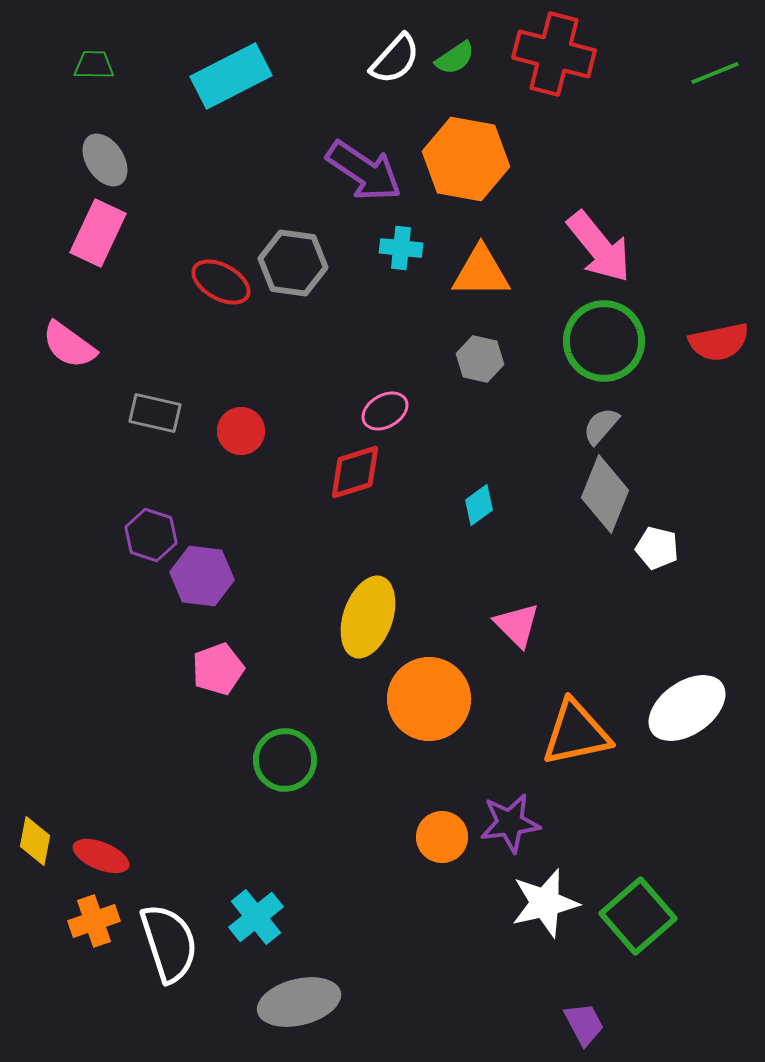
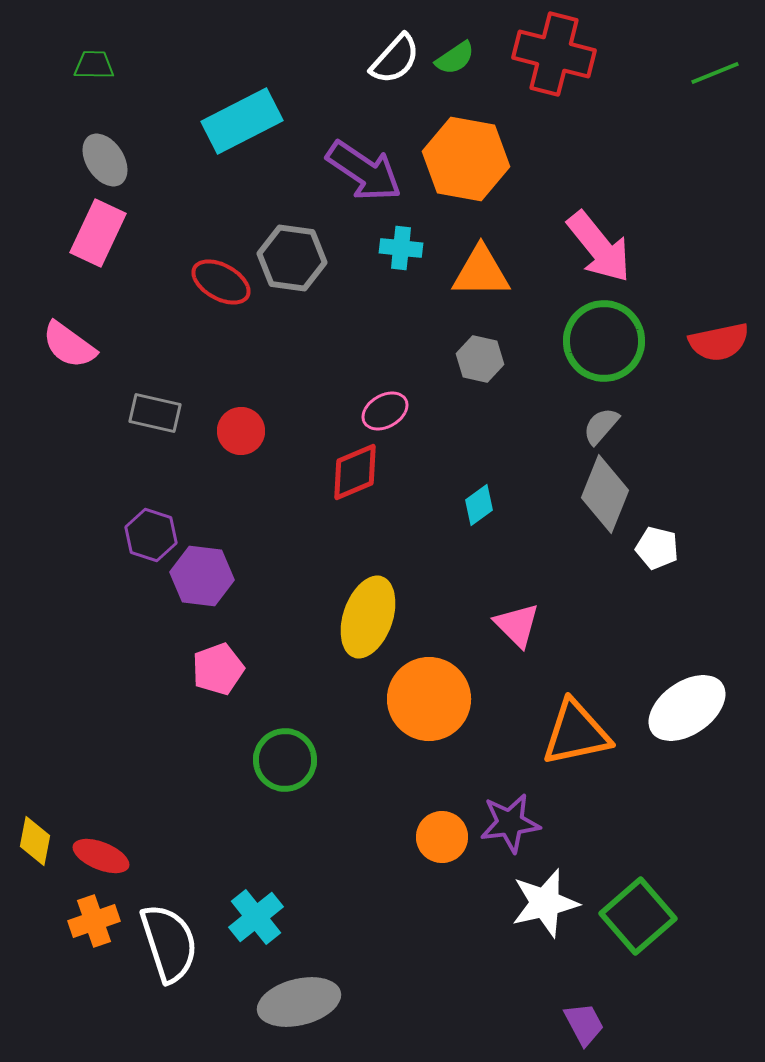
cyan rectangle at (231, 76): moved 11 px right, 45 px down
gray hexagon at (293, 263): moved 1 px left, 5 px up
red diamond at (355, 472): rotated 6 degrees counterclockwise
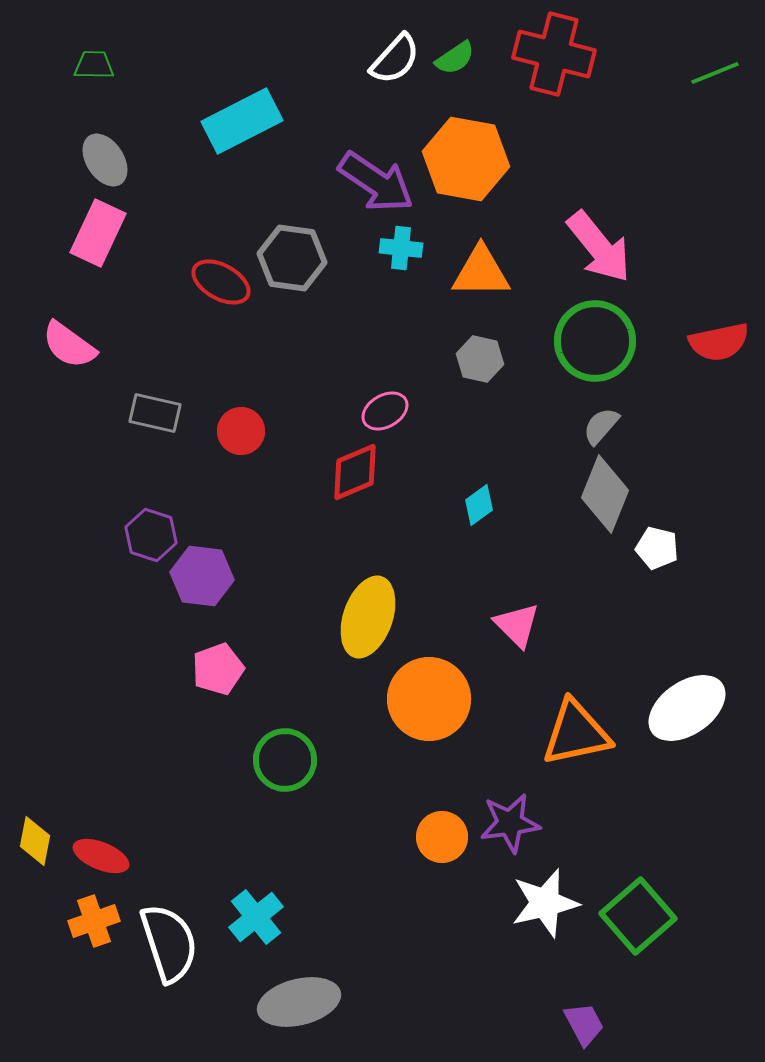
purple arrow at (364, 171): moved 12 px right, 11 px down
green circle at (604, 341): moved 9 px left
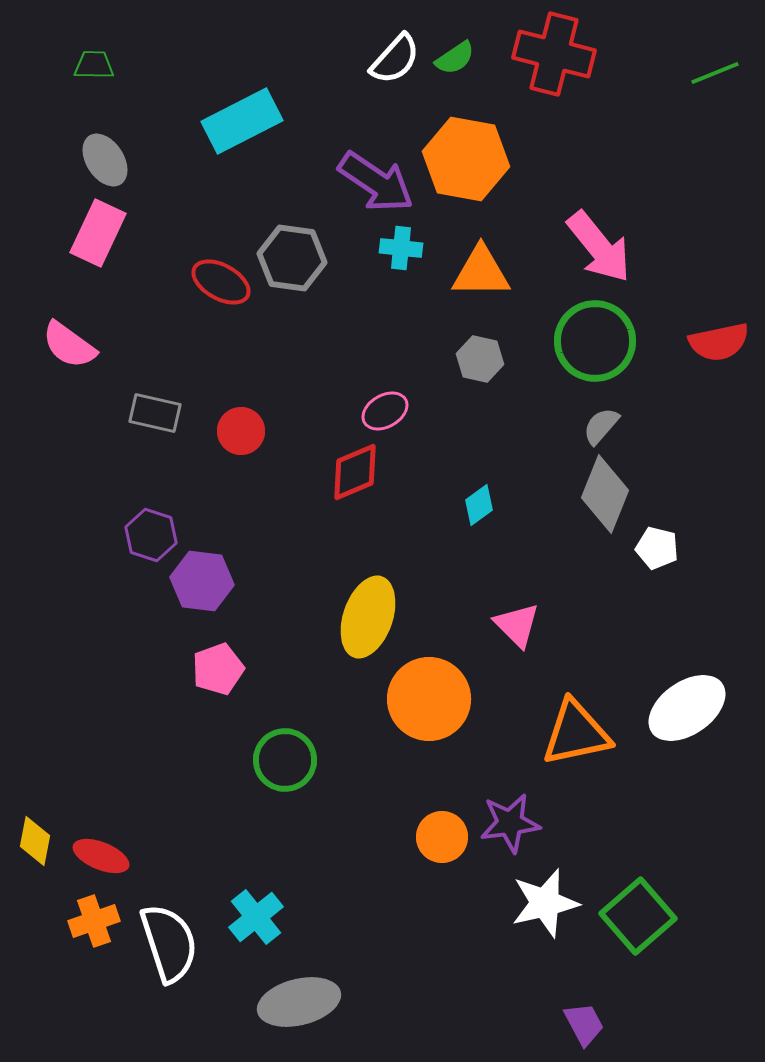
purple hexagon at (202, 576): moved 5 px down
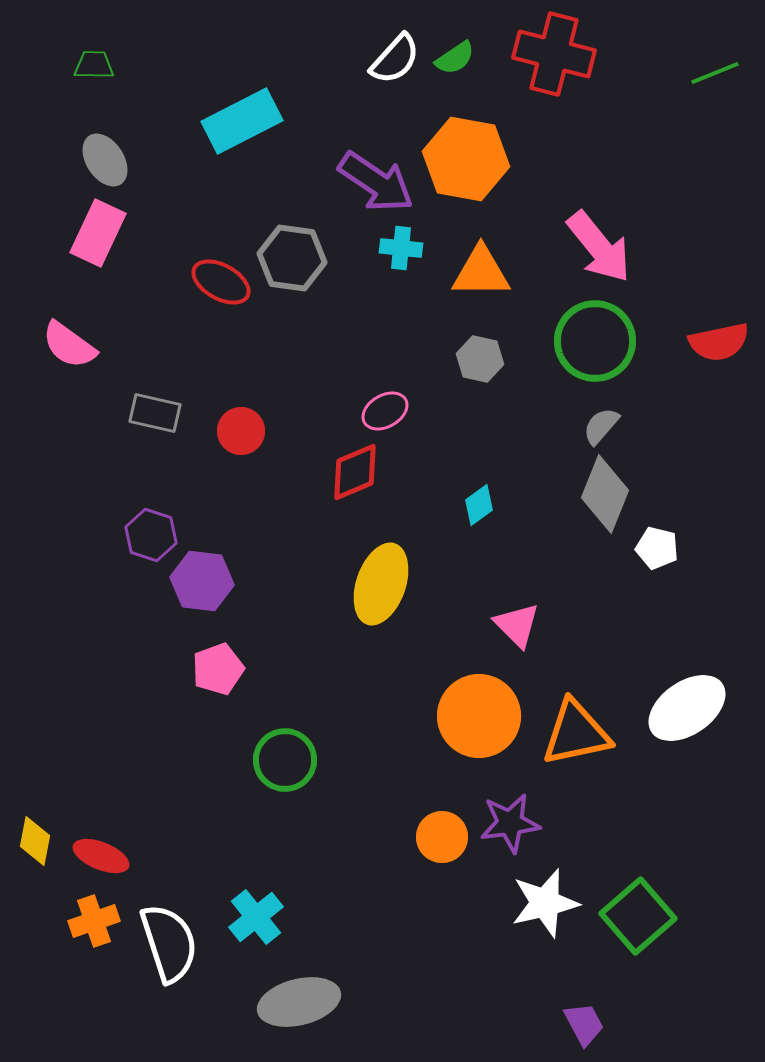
yellow ellipse at (368, 617): moved 13 px right, 33 px up
orange circle at (429, 699): moved 50 px right, 17 px down
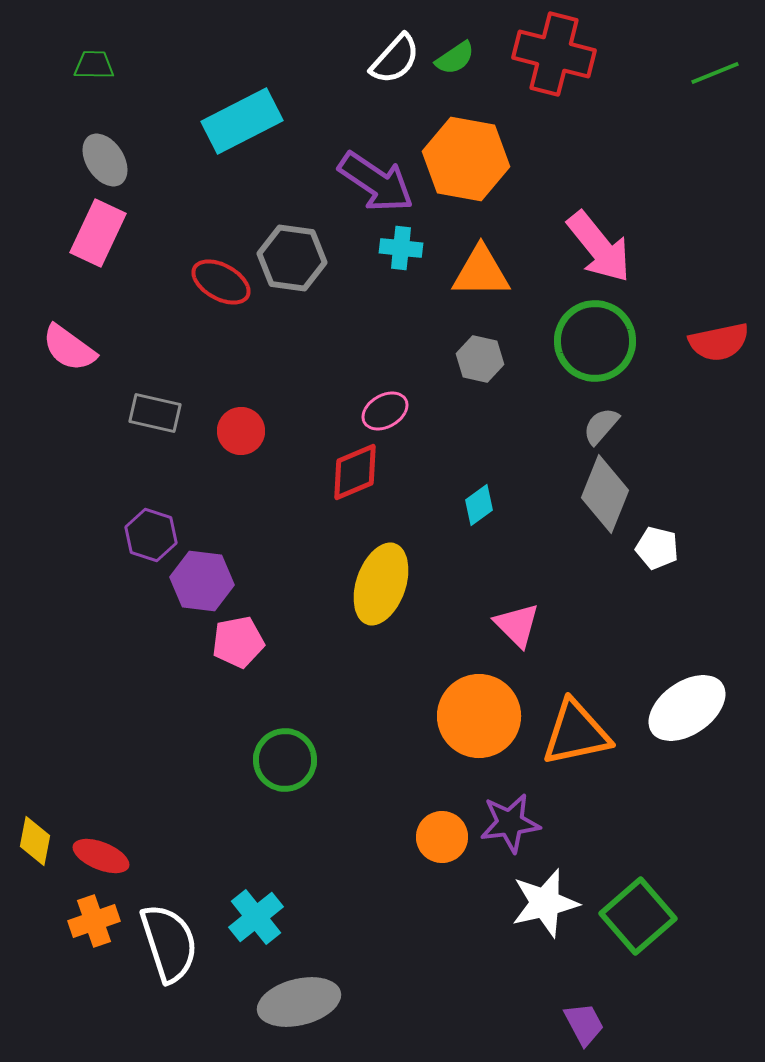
pink semicircle at (69, 345): moved 3 px down
pink pentagon at (218, 669): moved 20 px right, 27 px up; rotated 9 degrees clockwise
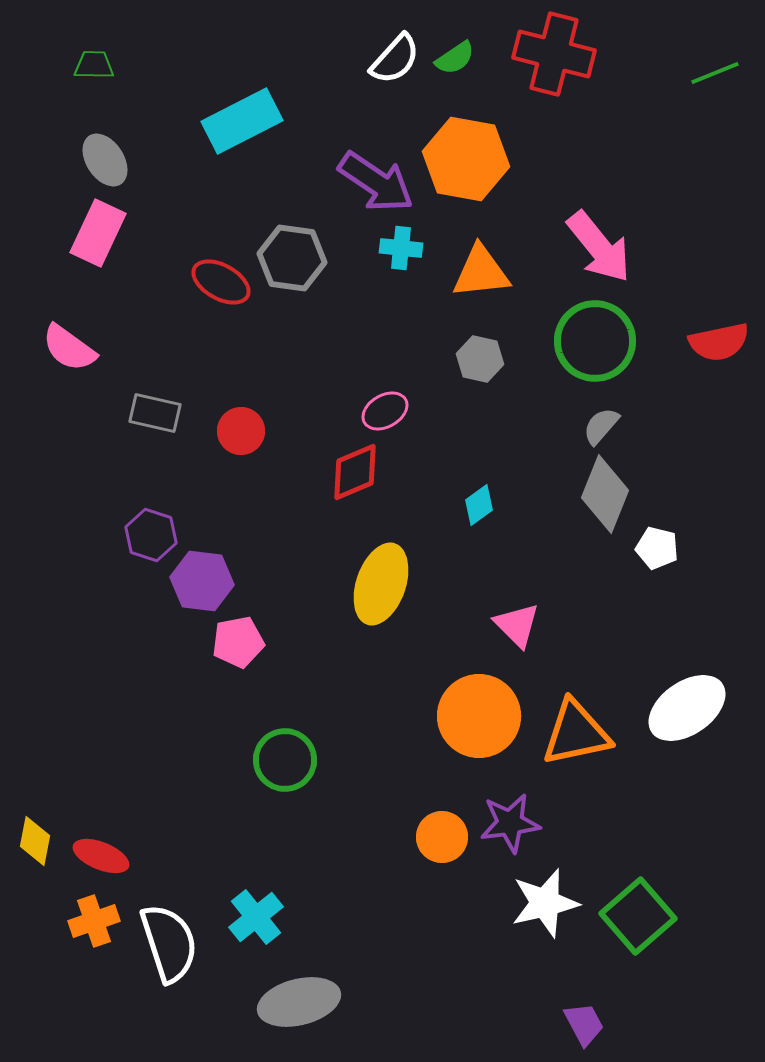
orange triangle at (481, 272): rotated 6 degrees counterclockwise
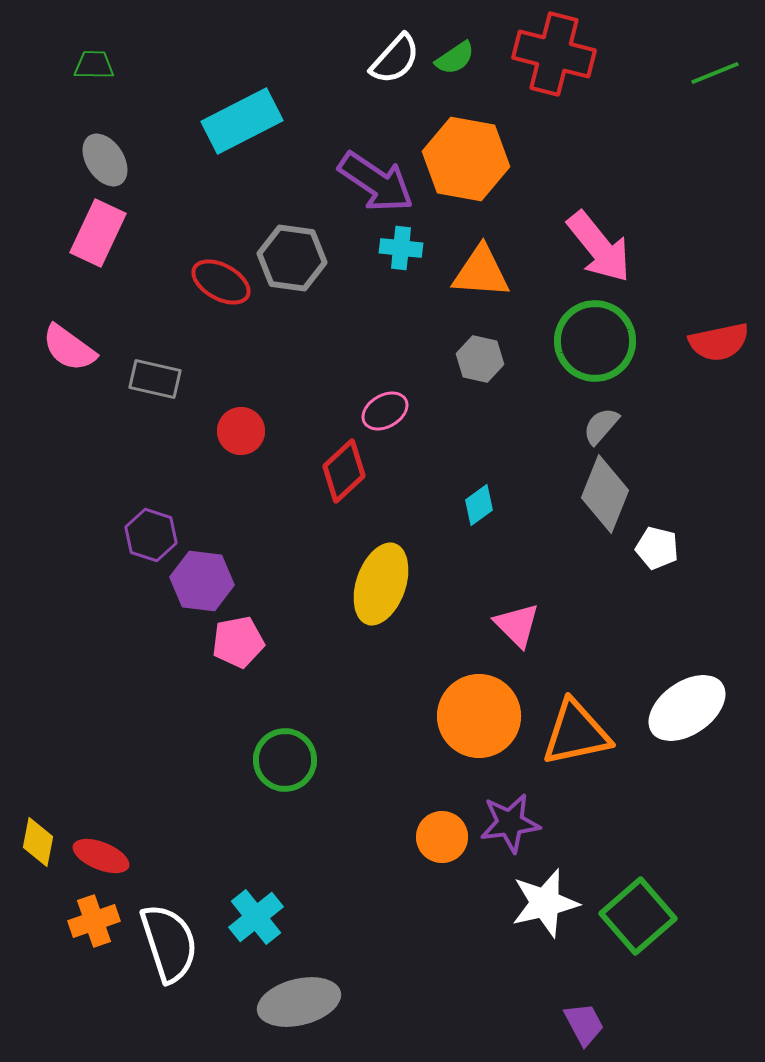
orange triangle at (481, 272): rotated 10 degrees clockwise
gray rectangle at (155, 413): moved 34 px up
red diamond at (355, 472): moved 11 px left, 1 px up; rotated 20 degrees counterclockwise
yellow diamond at (35, 841): moved 3 px right, 1 px down
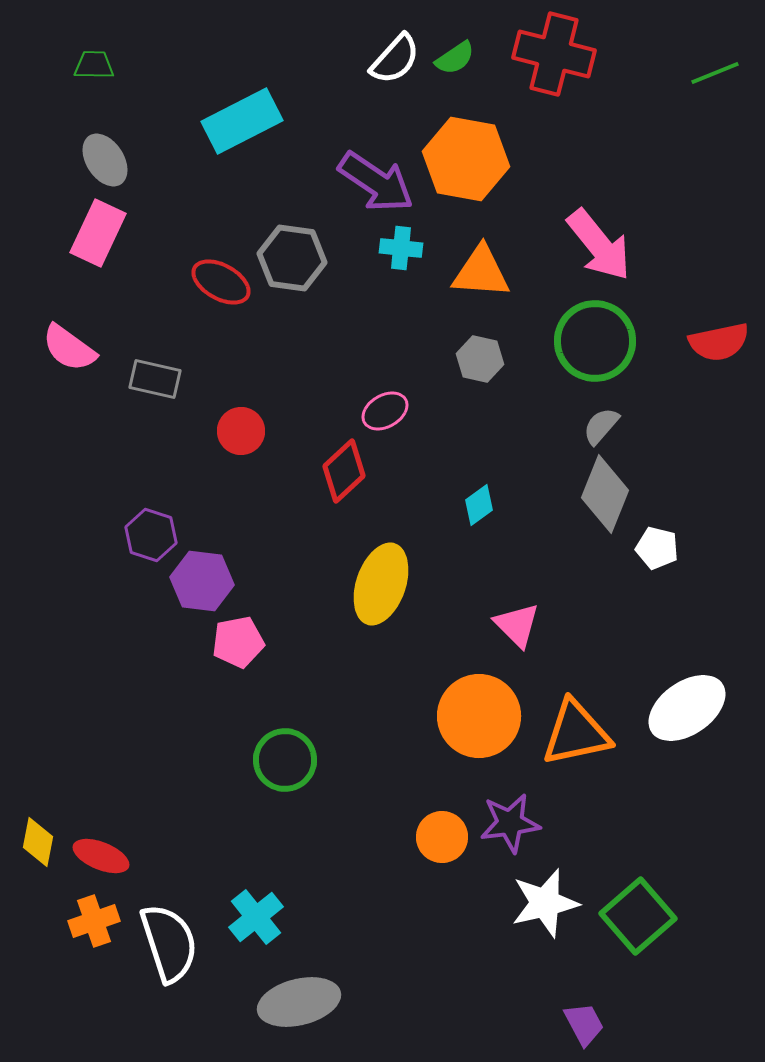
pink arrow at (599, 247): moved 2 px up
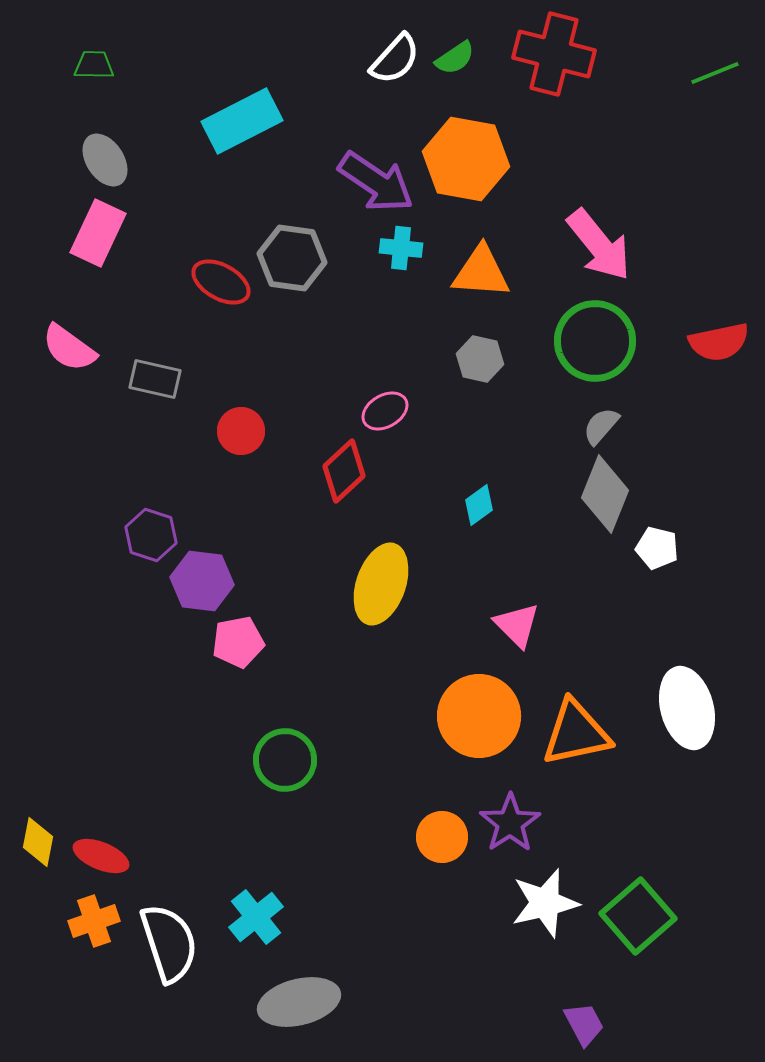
white ellipse at (687, 708): rotated 70 degrees counterclockwise
purple star at (510, 823): rotated 26 degrees counterclockwise
